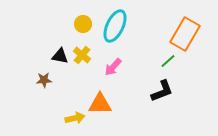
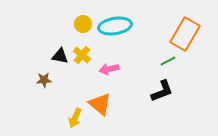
cyan ellipse: rotated 56 degrees clockwise
green line: rotated 14 degrees clockwise
pink arrow: moved 4 px left, 2 px down; rotated 36 degrees clockwise
orange triangle: rotated 40 degrees clockwise
yellow arrow: rotated 126 degrees clockwise
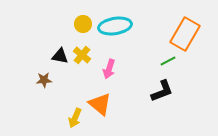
pink arrow: rotated 60 degrees counterclockwise
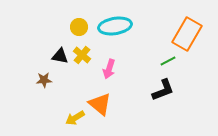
yellow circle: moved 4 px left, 3 px down
orange rectangle: moved 2 px right
black L-shape: moved 1 px right, 1 px up
yellow arrow: rotated 36 degrees clockwise
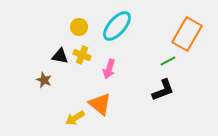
cyan ellipse: moved 2 px right; rotated 40 degrees counterclockwise
yellow cross: rotated 18 degrees counterclockwise
brown star: rotated 28 degrees clockwise
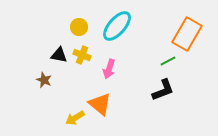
black triangle: moved 1 px left, 1 px up
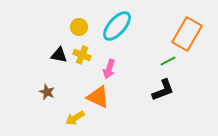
brown star: moved 3 px right, 12 px down
orange triangle: moved 2 px left, 7 px up; rotated 15 degrees counterclockwise
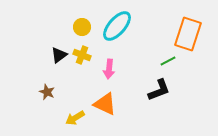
yellow circle: moved 3 px right
orange rectangle: moved 1 px right; rotated 12 degrees counterclockwise
black triangle: rotated 48 degrees counterclockwise
pink arrow: rotated 12 degrees counterclockwise
black L-shape: moved 4 px left
orange triangle: moved 7 px right, 7 px down
